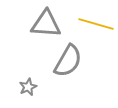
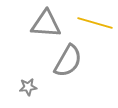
yellow line: moved 1 px left, 1 px up
gray star: rotated 18 degrees clockwise
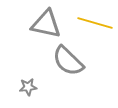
gray triangle: rotated 8 degrees clockwise
gray semicircle: rotated 104 degrees clockwise
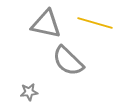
gray star: moved 1 px right, 5 px down
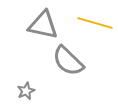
gray triangle: moved 3 px left, 1 px down
gray star: moved 3 px left, 1 px up; rotated 18 degrees counterclockwise
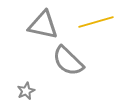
yellow line: moved 1 px right, 1 px up; rotated 32 degrees counterclockwise
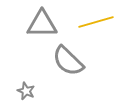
gray triangle: moved 1 px left, 1 px up; rotated 12 degrees counterclockwise
gray star: rotated 24 degrees counterclockwise
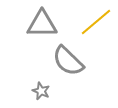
yellow line: rotated 24 degrees counterclockwise
gray star: moved 15 px right
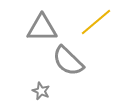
gray triangle: moved 4 px down
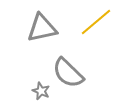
gray triangle: rotated 12 degrees counterclockwise
gray semicircle: moved 12 px down
